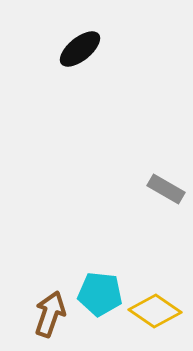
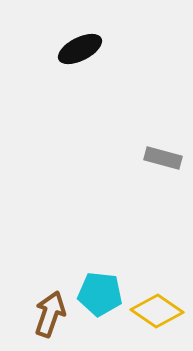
black ellipse: rotated 12 degrees clockwise
gray rectangle: moved 3 px left, 31 px up; rotated 15 degrees counterclockwise
yellow diamond: moved 2 px right
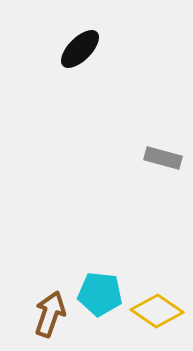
black ellipse: rotated 18 degrees counterclockwise
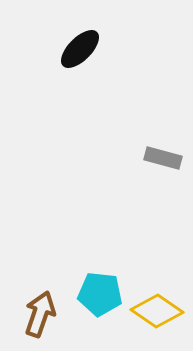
brown arrow: moved 10 px left
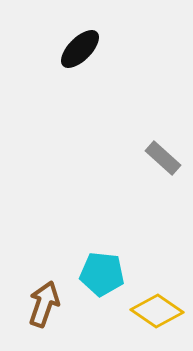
gray rectangle: rotated 27 degrees clockwise
cyan pentagon: moved 2 px right, 20 px up
brown arrow: moved 4 px right, 10 px up
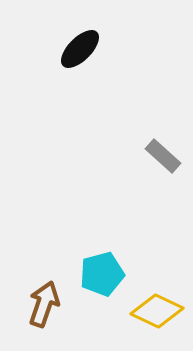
gray rectangle: moved 2 px up
cyan pentagon: rotated 21 degrees counterclockwise
yellow diamond: rotated 9 degrees counterclockwise
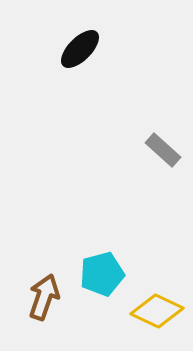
gray rectangle: moved 6 px up
brown arrow: moved 7 px up
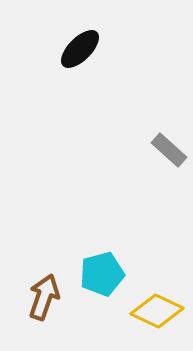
gray rectangle: moved 6 px right
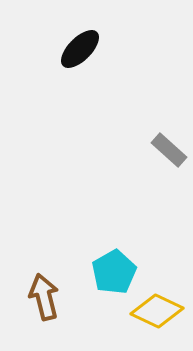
cyan pentagon: moved 12 px right, 2 px up; rotated 15 degrees counterclockwise
brown arrow: rotated 33 degrees counterclockwise
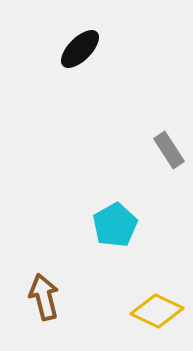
gray rectangle: rotated 15 degrees clockwise
cyan pentagon: moved 1 px right, 47 px up
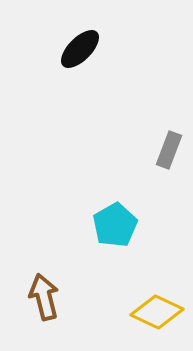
gray rectangle: rotated 54 degrees clockwise
yellow diamond: moved 1 px down
